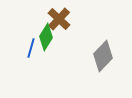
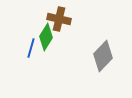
brown cross: rotated 30 degrees counterclockwise
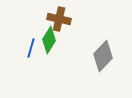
green diamond: moved 3 px right, 3 px down
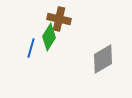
green diamond: moved 3 px up
gray diamond: moved 3 px down; rotated 16 degrees clockwise
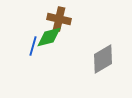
green diamond: rotated 44 degrees clockwise
blue line: moved 2 px right, 2 px up
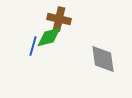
gray diamond: rotated 68 degrees counterclockwise
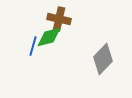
gray diamond: rotated 52 degrees clockwise
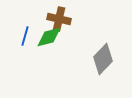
blue line: moved 8 px left, 10 px up
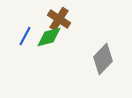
brown cross: rotated 20 degrees clockwise
blue line: rotated 12 degrees clockwise
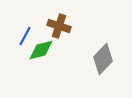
brown cross: moved 7 px down; rotated 15 degrees counterclockwise
green diamond: moved 8 px left, 13 px down
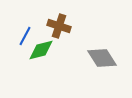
gray diamond: moved 1 px left, 1 px up; rotated 76 degrees counterclockwise
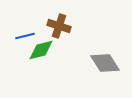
blue line: rotated 48 degrees clockwise
gray diamond: moved 3 px right, 5 px down
